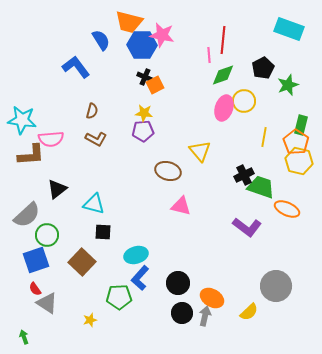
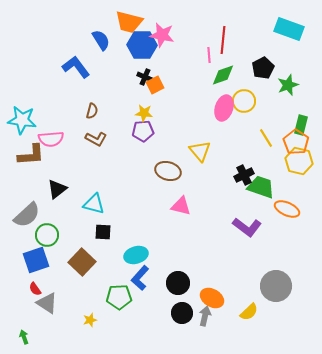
yellow line at (264, 137): moved 2 px right, 1 px down; rotated 42 degrees counterclockwise
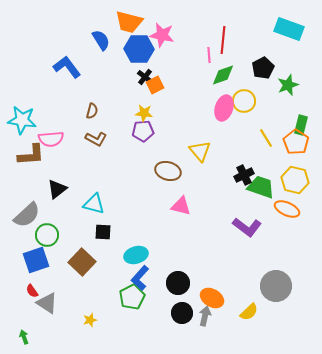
blue hexagon at (142, 45): moved 3 px left, 4 px down
blue L-shape at (76, 67): moved 9 px left
black cross at (145, 77): rotated 14 degrees clockwise
yellow hexagon at (299, 161): moved 4 px left, 19 px down
red semicircle at (35, 289): moved 3 px left, 2 px down
green pentagon at (119, 297): moved 13 px right; rotated 25 degrees counterclockwise
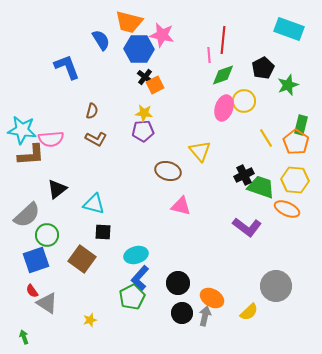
blue L-shape at (67, 67): rotated 16 degrees clockwise
cyan star at (22, 120): moved 10 px down
yellow hexagon at (295, 180): rotated 8 degrees counterclockwise
brown square at (82, 262): moved 3 px up; rotated 8 degrees counterclockwise
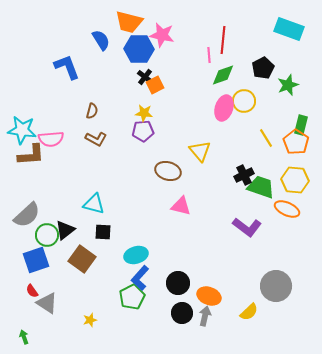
black triangle at (57, 189): moved 8 px right, 41 px down
orange ellipse at (212, 298): moved 3 px left, 2 px up; rotated 10 degrees counterclockwise
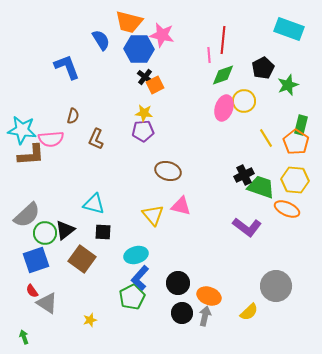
brown semicircle at (92, 111): moved 19 px left, 5 px down
brown L-shape at (96, 139): rotated 85 degrees clockwise
yellow triangle at (200, 151): moved 47 px left, 64 px down
green circle at (47, 235): moved 2 px left, 2 px up
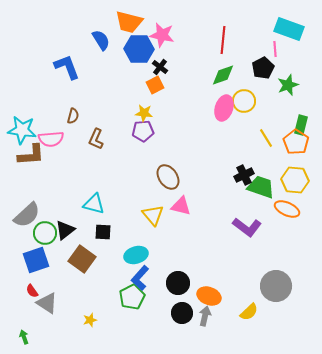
pink line at (209, 55): moved 66 px right, 6 px up
black cross at (145, 77): moved 15 px right, 10 px up
brown ellipse at (168, 171): moved 6 px down; rotated 40 degrees clockwise
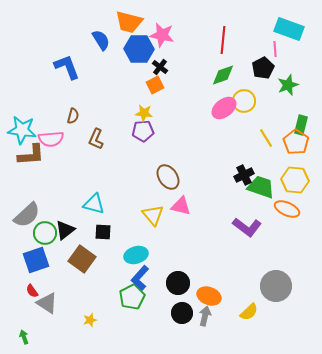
pink ellipse at (224, 108): rotated 35 degrees clockwise
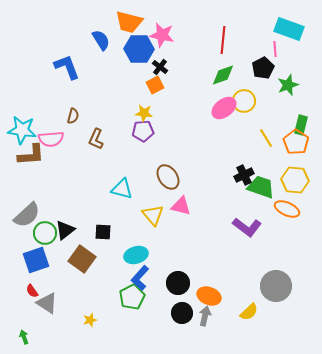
cyan triangle at (94, 204): moved 28 px right, 15 px up
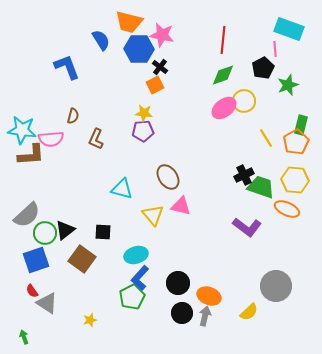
orange pentagon at (296, 142): rotated 10 degrees clockwise
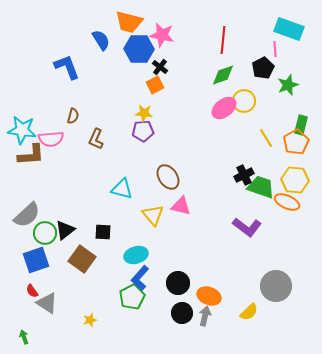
orange ellipse at (287, 209): moved 7 px up
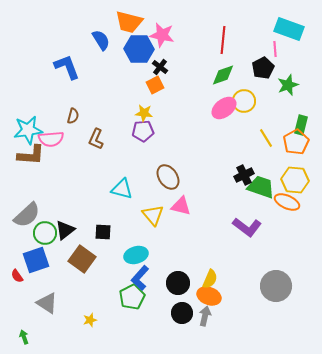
cyan star at (22, 130): moved 6 px right; rotated 16 degrees counterclockwise
brown L-shape at (31, 155): rotated 8 degrees clockwise
red semicircle at (32, 291): moved 15 px left, 15 px up
yellow semicircle at (249, 312): moved 39 px left, 33 px up; rotated 24 degrees counterclockwise
